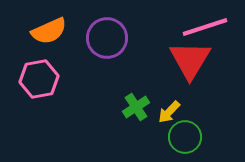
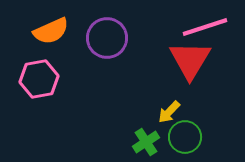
orange semicircle: moved 2 px right
green cross: moved 10 px right, 35 px down
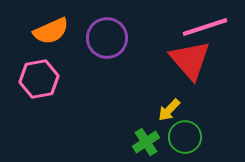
red triangle: rotated 12 degrees counterclockwise
yellow arrow: moved 2 px up
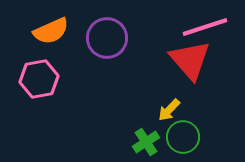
green circle: moved 2 px left
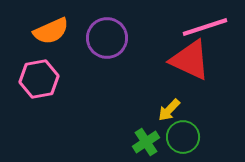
red triangle: rotated 24 degrees counterclockwise
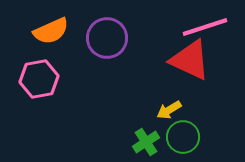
yellow arrow: rotated 15 degrees clockwise
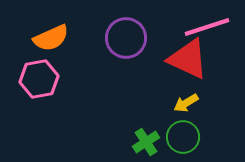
pink line: moved 2 px right
orange semicircle: moved 7 px down
purple circle: moved 19 px right
red triangle: moved 2 px left, 1 px up
yellow arrow: moved 17 px right, 7 px up
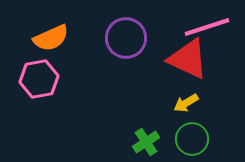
green circle: moved 9 px right, 2 px down
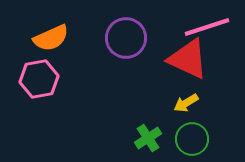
green cross: moved 2 px right, 4 px up
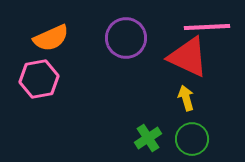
pink line: rotated 15 degrees clockwise
red triangle: moved 2 px up
yellow arrow: moved 5 px up; rotated 105 degrees clockwise
